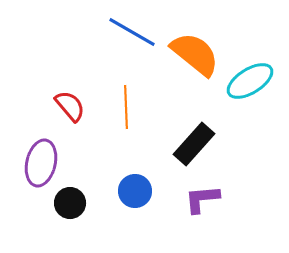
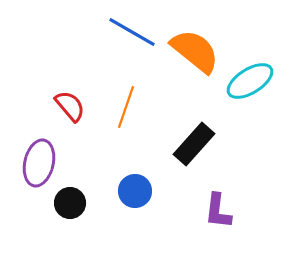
orange semicircle: moved 3 px up
orange line: rotated 21 degrees clockwise
purple ellipse: moved 2 px left
purple L-shape: moved 16 px right, 12 px down; rotated 78 degrees counterclockwise
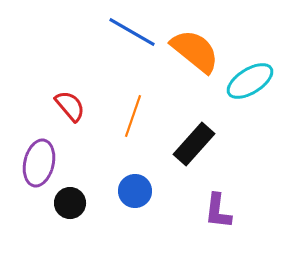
orange line: moved 7 px right, 9 px down
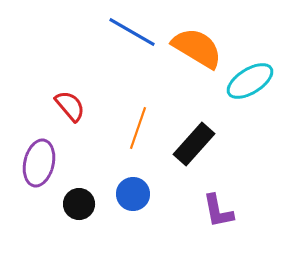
orange semicircle: moved 2 px right, 3 px up; rotated 8 degrees counterclockwise
orange line: moved 5 px right, 12 px down
blue circle: moved 2 px left, 3 px down
black circle: moved 9 px right, 1 px down
purple L-shape: rotated 18 degrees counterclockwise
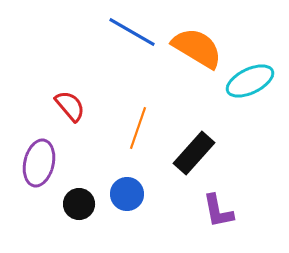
cyan ellipse: rotated 6 degrees clockwise
black rectangle: moved 9 px down
blue circle: moved 6 px left
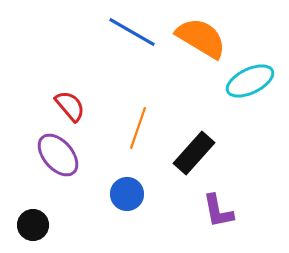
orange semicircle: moved 4 px right, 10 px up
purple ellipse: moved 19 px right, 8 px up; rotated 54 degrees counterclockwise
black circle: moved 46 px left, 21 px down
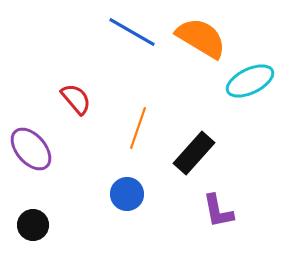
red semicircle: moved 6 px right, 7 px up
purple ellipse: moved 27 px left, 6 px up
